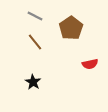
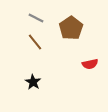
gray line: moved 1 px right, 2 px down
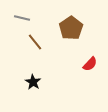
gray line: moved 14 px left; rotated 14 degrees counterclockwise
red semicircle: rotated 35 degrees counterclockwise
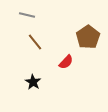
gray line: moved 5 px right, 3 px up
brown pentagon: moved 17 px right, 9 px down
red semicircle: moved 24 px left, 2 px up
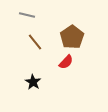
brown pentagon: moved 16 px left
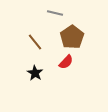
gray line: moved 28 px right, 2 px up
black star: moved 2 px right, 9 px up
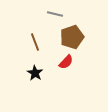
gray line: moved 1 px down
brown pentagon: rotated 15 degrees clockwise
brown line: rotated 18 degrees clockwise
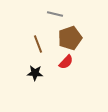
brown pentagon: moved 2 px left, 1 px down
brown line: moved 3 px right, 2 px down
black star: rotated 28 degrees counterclockwise
